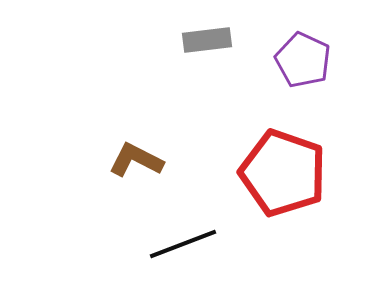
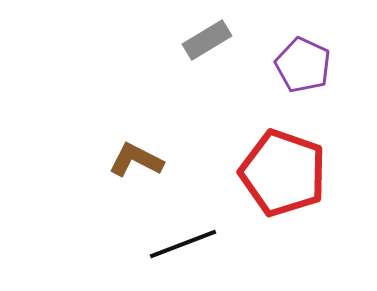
gray rectangle: rotated 24 degrees counterclockwise
purple pentagon: moved 5 px down
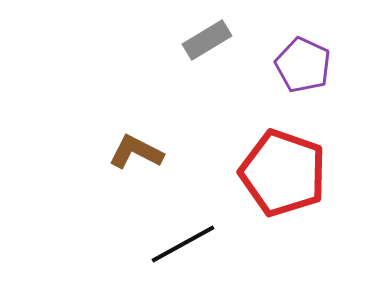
brown L-shape: moved 8 px up
black line: rotated 8 degrees counterclockwise
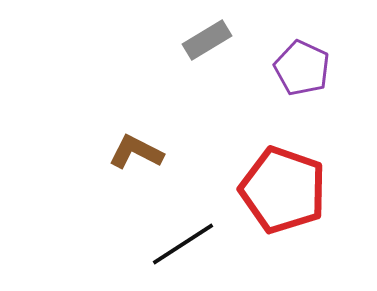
purple pentagon: moved 1 px left, 3 px down
red pentagon: moved 17 px down
black line: rotated 4 degrees counterclockwise
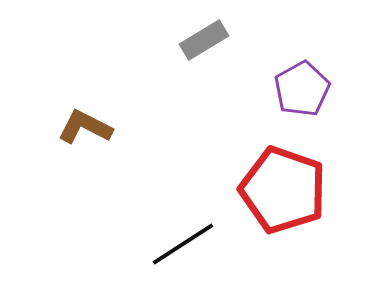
gray rectangle: moved 3 px left
purple pentagon: moved 21 px down; rotated 18 degrees clockwise
brown L-shape: moved 51 px left, 25 px up
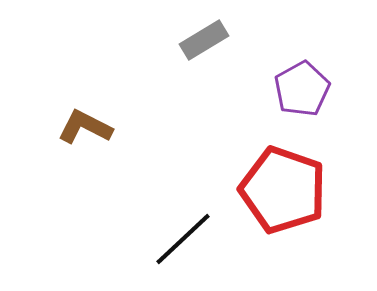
black line: moved 5 px up; rotated 10 degrees counterclockwise
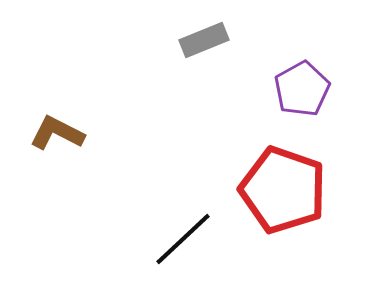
gray rectangle: rotated 9 degrees clockwise
brown L-shape: moved 28 px left, 6 px down
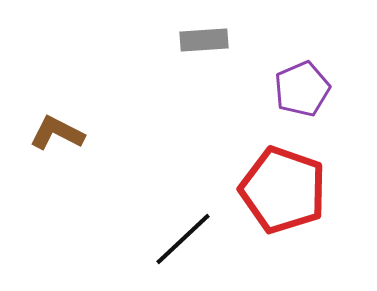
gray rectangle: rotated 18 degrees clockwise
purple pentagon: rotated 6 degrees clockwise
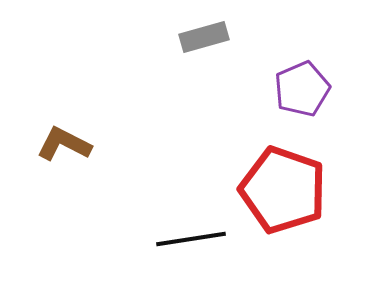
gray rectangle: moved 3 px up; rotated 12 degrees counterclockwise
brown L-shape: moved 7 px right, 11 px down
black line: moved 8 px right; rotated 34 degrees clockwise
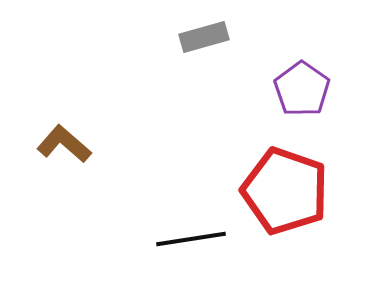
purple pentagon: rotated 14 degrees counterclockwise
brown L-shape: rotated 14 degrees clockwise
red pentagon: moved 2 px right, 1 px down
